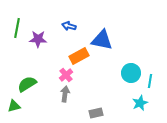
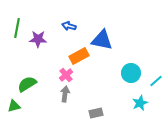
cyan line: moved 6 px right; rotated 40 degrees clockwise
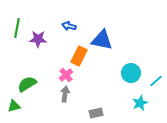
orange rectangle: rotated 36 degrees counterclockwise
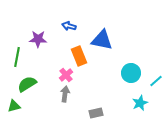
green line: moved 29 px down
orange rectangle: rotated 48 degrees counterclockwise
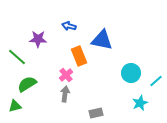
green line: rotated 60 degrees counterclockwise
green triangle: moved 1 px right
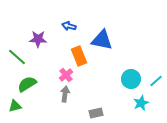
cyan circle: moved 6 px down
cyan star: moved 1 px right
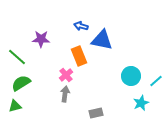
blue arrow: moved 12 px right
purple star: moved 3 px right
cyan circle: moved 3 px up
green semicircle: moved 6 px left, 1 px up
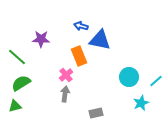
blue triangle: moved 2 px left
cyan circle: moved 2 px left, 1 px down
